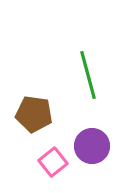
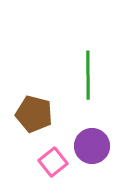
green line: rotated 15 degrees clockwise
brown pentagon: rotated 6 degrees clockwise
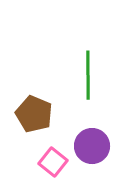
brown pentagon: rotated 9 degrees clockwise
pink square: rotated 12 degrees counterclockwise
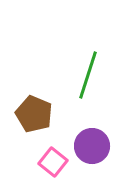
green line: rotated 18 degrees clockwise
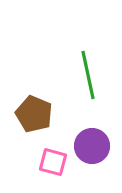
green line: rotated 30 degrees counterclockwise
pink square: rotated 24 degrees counterclockwise
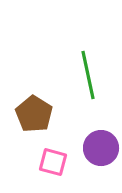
brown pentagon: rotated 9 degrees clockwise
purple circle: moved 9 px right, 2 px down
